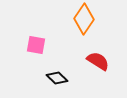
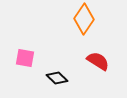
pink square: moved 11 px left, 13 px down
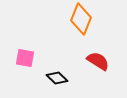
orange diamond: moved 3 px left; rotated 12 degrees counterclockwise
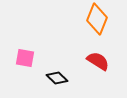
orange diamond: moved 16 px right
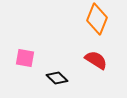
red semicircle: moved 2 px left, 1 px up
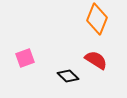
pink square: rotated 30 degrees counterclockwise
black diamond: moved 11 px right, 2 px up
